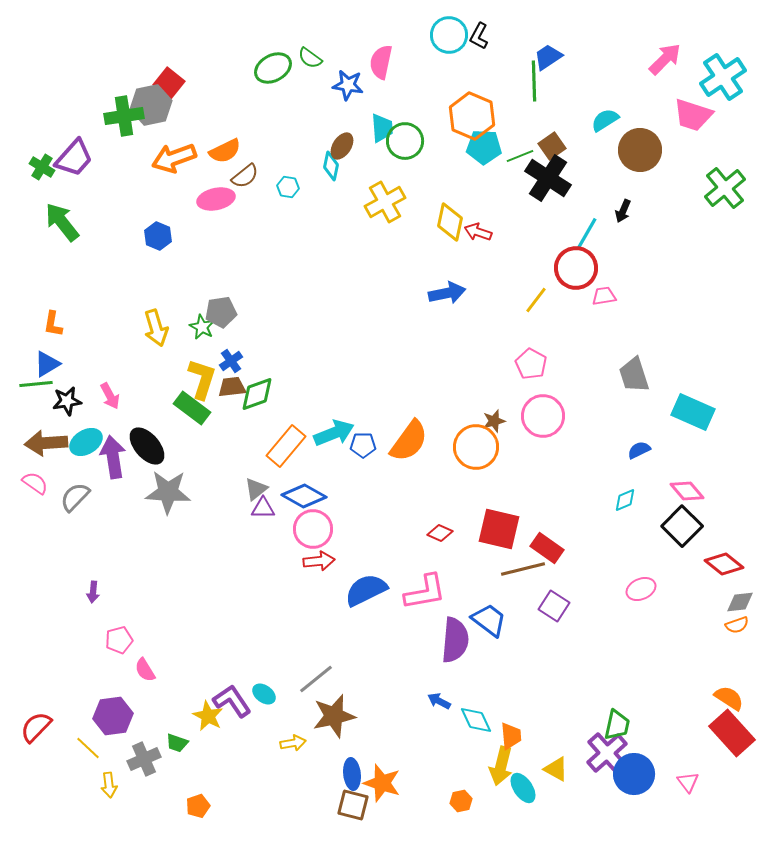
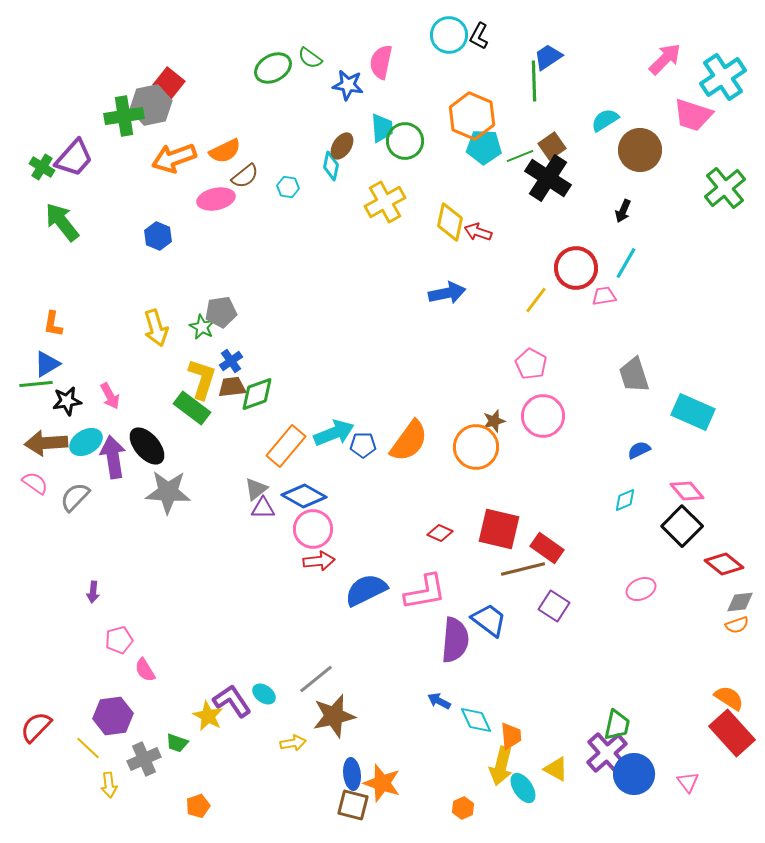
cyan line at (587, 233): moved 39 px right, 30 px down
orange hexagon at (461, 801): moved 2 px right, 7 px down; rotated 10 degrees counterclockwise
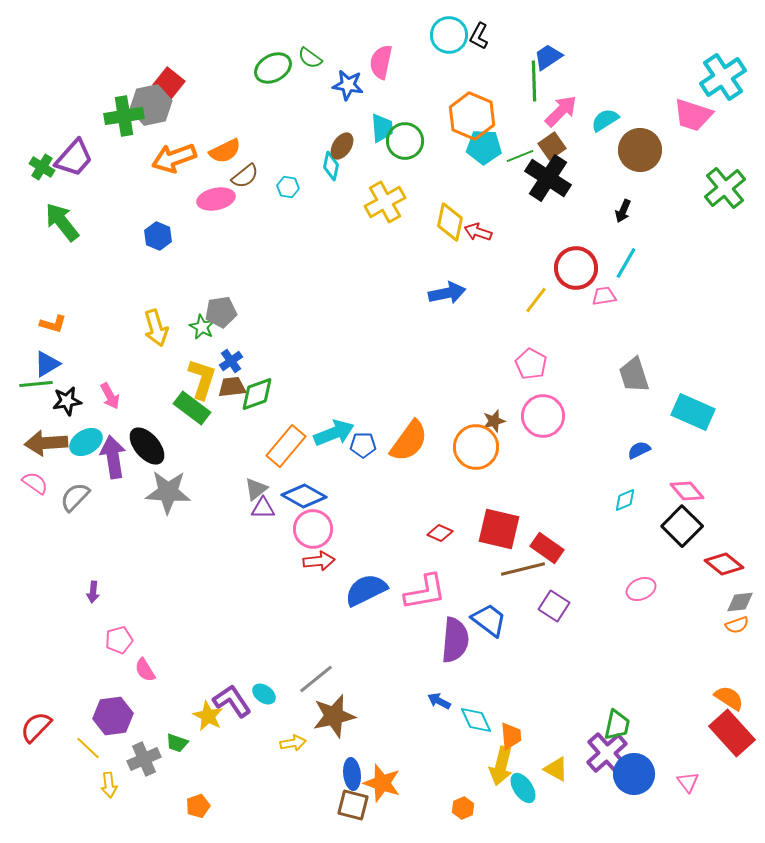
pink arrow at (665, 59): moved 104 px left, 52 px down
orange L-shape at (53, 324): rotated 84 degrees counterclockwise
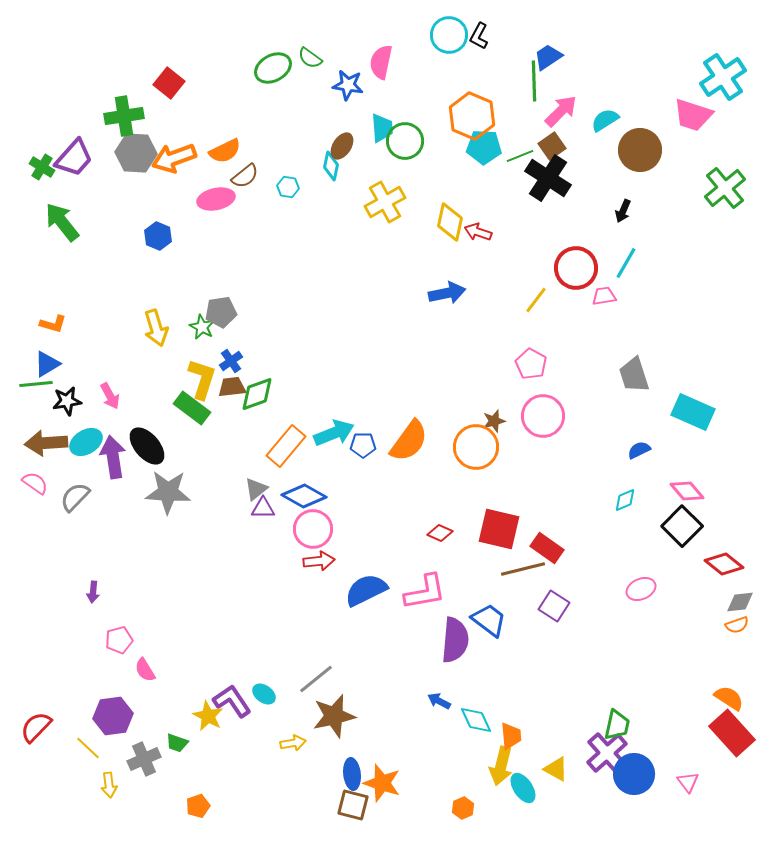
gray hexagon at (151, 105): moved 15 px left, 48 px down; rotated 15 degrees clockwise
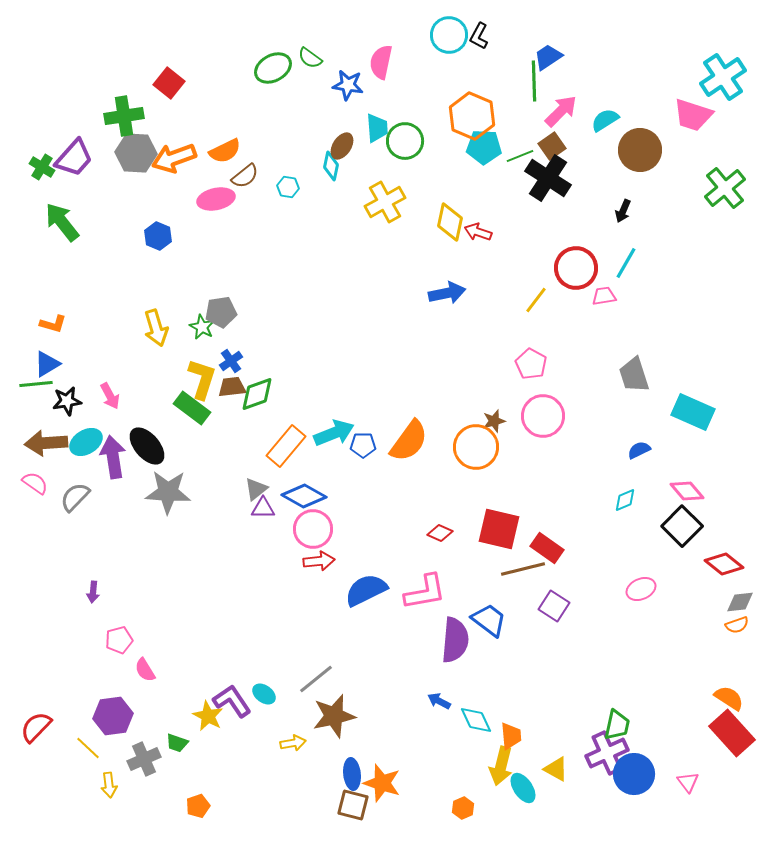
cyan trapezoid at (382, 128): moved 5 px left
purple cross at (607, 753): rotated 18 degrees clockwise
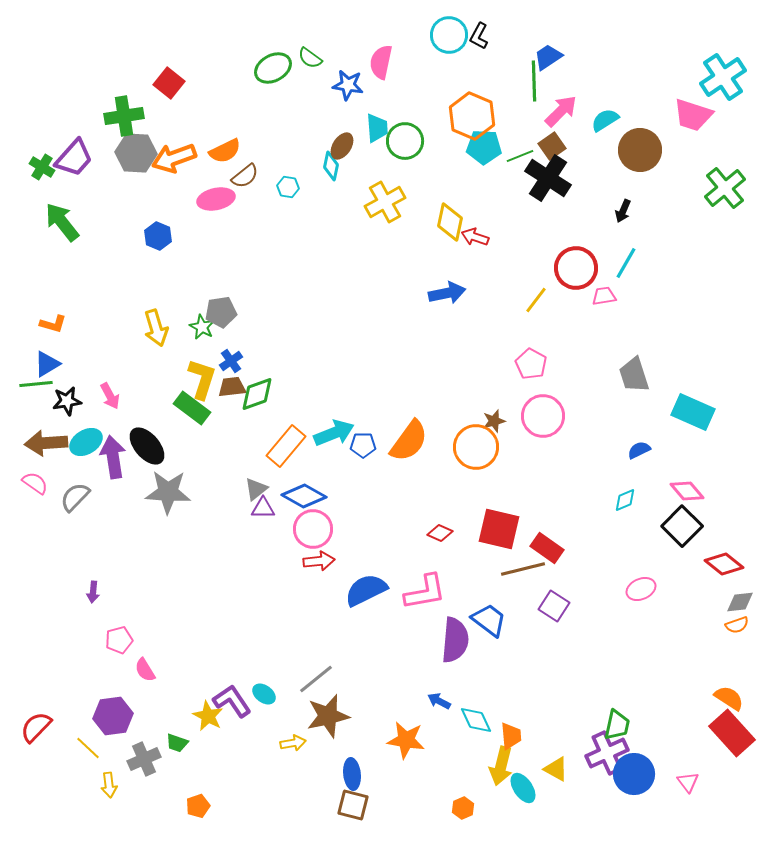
red arrow at (478, 232): moved 3 px left, 5 px down
brown star at (334, 716): moved 6 px left
orange star at (382, 783): moved 24 px right, 43 px up; rotated 9 degrees counterclockwise
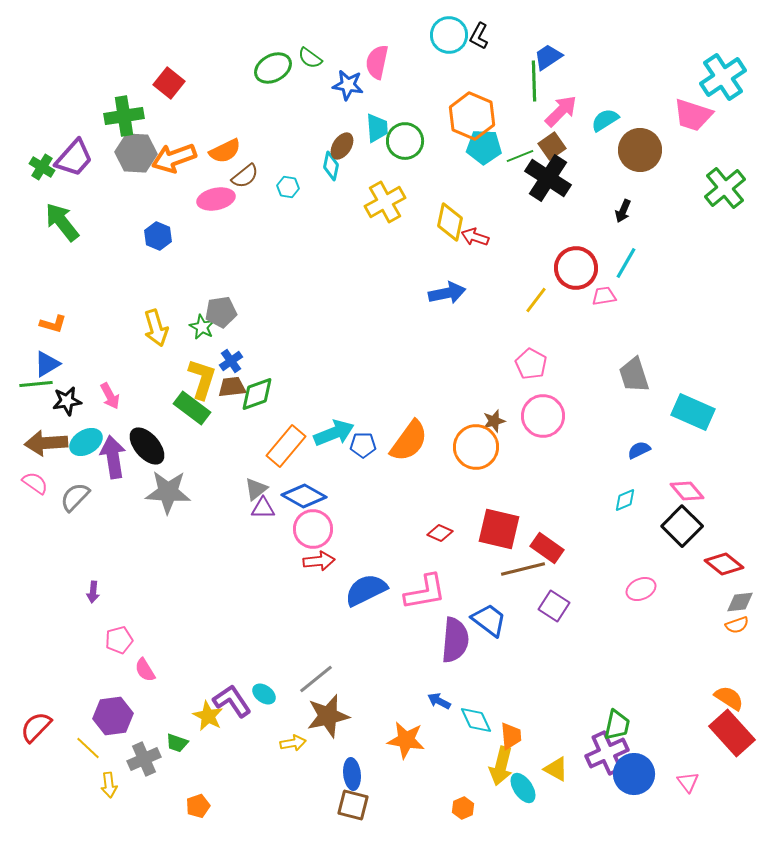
pink semicircle at (381, 62): moved 4 px left
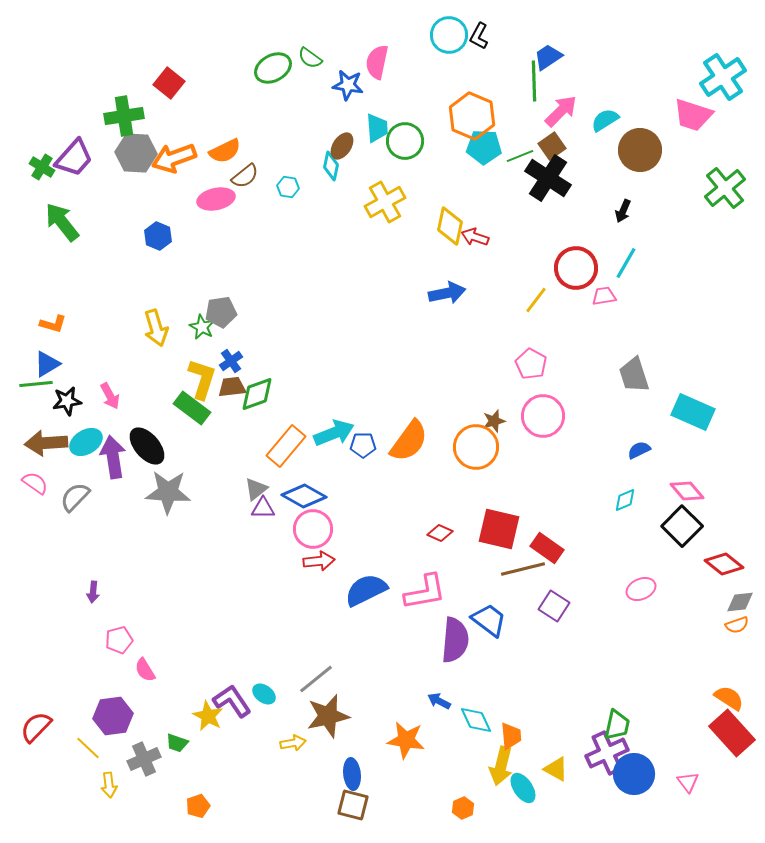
yellow diamond at (450, 222): moved 4 px down
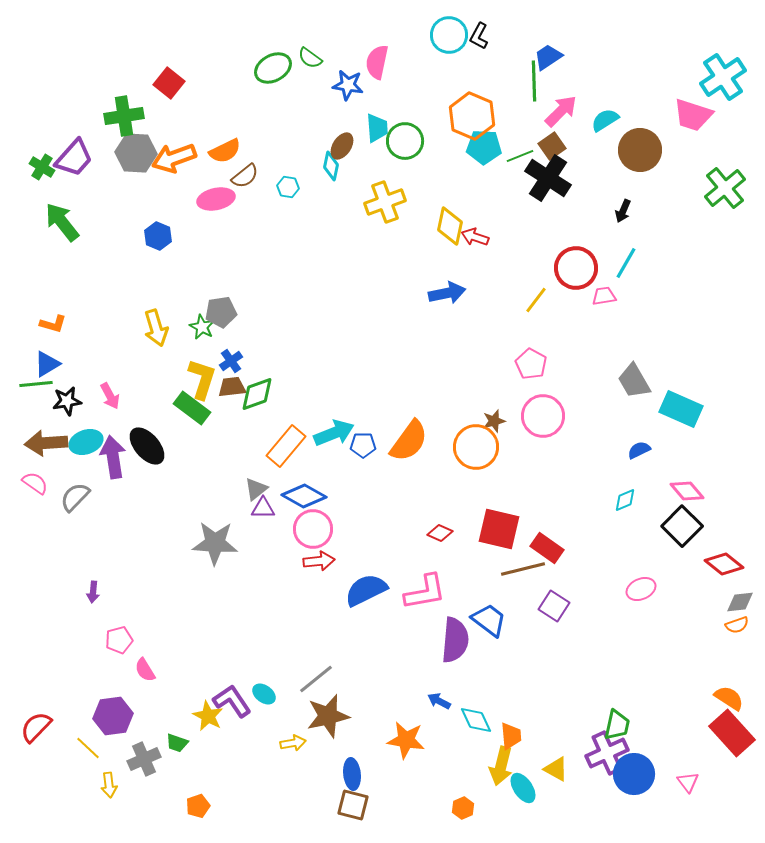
yellow cross at (385, 202): rotated 9 degrees clockwise
gray trapezoid at (634, 375): moved 6 px down; rotated 12 degrees counterclockwise
cyan rectangle at (693, 412): moved 12 px left, 3 px up
cyan ellipse at (86, 442): rotated 12 degrees clockwise
gray star at (168, 492): moved 47 px right, 51 px down
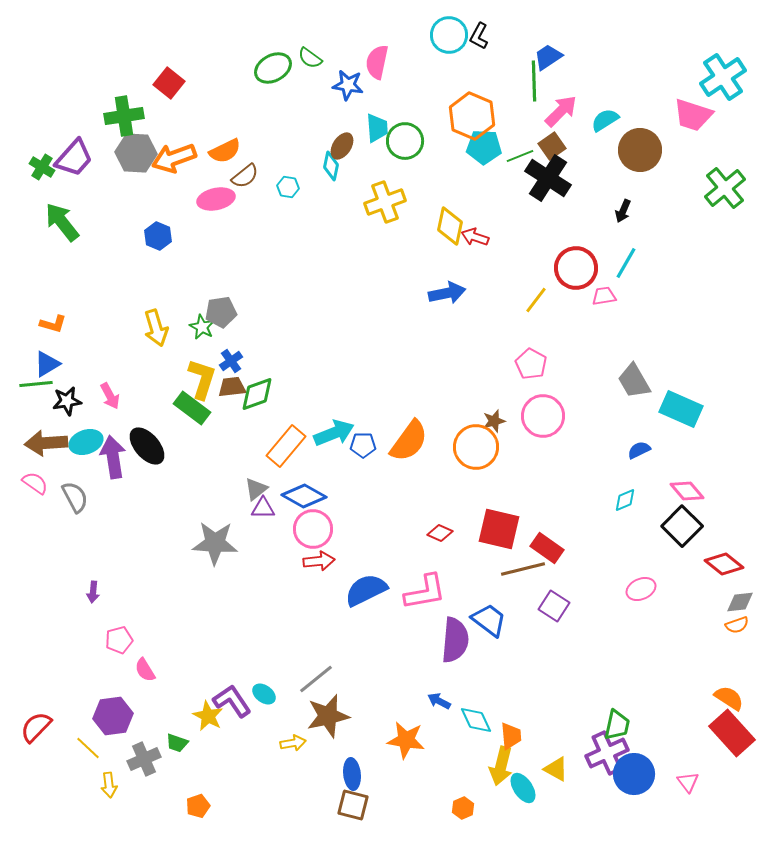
gray semicircle at (75, 497): rotated 108 degrees clockwise
